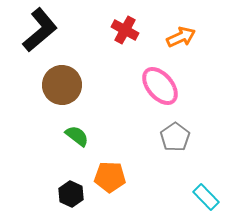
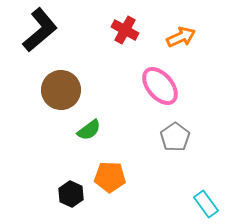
brown circle: moved 1 px left, 5 px down
green semicircle: moved 12 px right, 6 px up; rotated 105 degrees clockwise
cyan rectangle: moved 7 px down; rotated 8 degrees clockwise
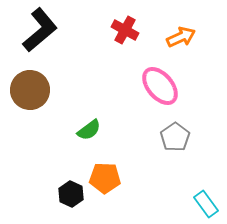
brown circle: moved 31 px left
orange pentagon: moved 5 px left, 1 px down
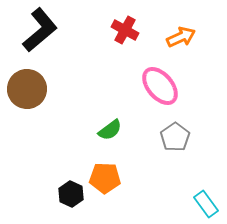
brown circle: moved 3 px left, 1 px up
green semicircle: moved 21 px right
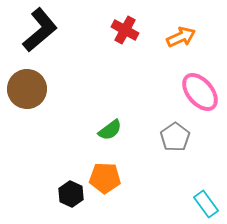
pink ellipse: moved 40 px right, 6 px down
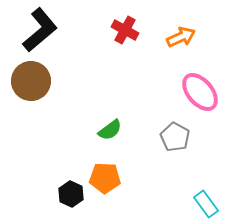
brown circle: moved 4 px right, 8 px up
gray pentagon: rotated 8 degrees counterclockwise
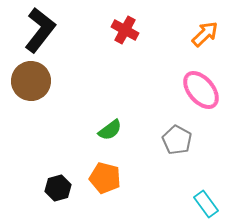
black L-shape: rotated 12 degrees counterclockwise
orange arrow: moved 24 px right, 3 px up; rotated 20 degrees counterclockwise
pink ellipse: moved 1 px right, 2 px up
gray pentagon: moved 2 px right, 3 px down
orange pentagon: rotated 12 degrees clockwise
black hexagon: moved 13 px left, 6 px up; rotated 20 degrees clockwise
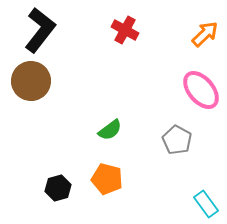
orange pentagon: moved 2 px right, 1 px down
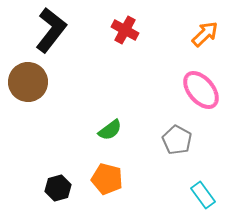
black L-shape: moved 11 px right
brown circle: moved 3 px left, 1 px down
cyan rectangle: moved 3 px left, 9 px up
